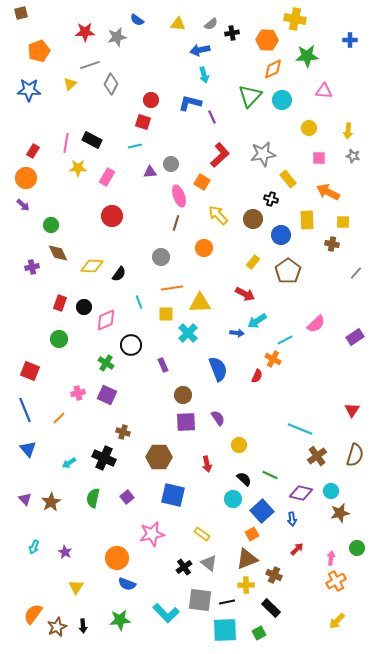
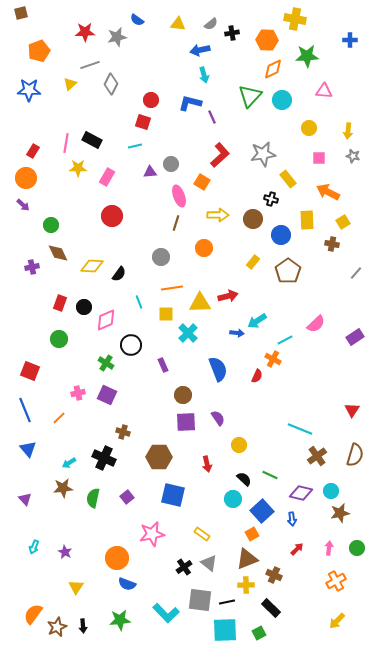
yellow arrow at (218, 215): rotated 135 degrees clockwise
yellow square at (343, 222): rotated 32 degrees counterclockwise
red arrow at (245, 294): moved 17 px left, 2 px down; rotated 42 degrees counterclockwise
brown star at (51, 502): moved 12 px right, 14 px up; rotated 24 degrees clockwise
pink arrow at (331, 558): moved 2 px left, 10 px up
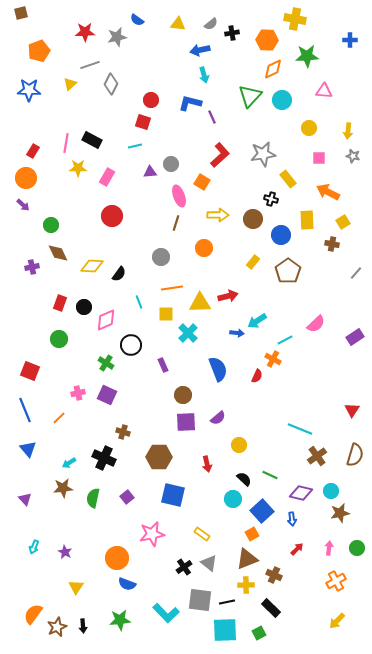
purple semicircle at (218, 418): rotated 84 degrees clockwise
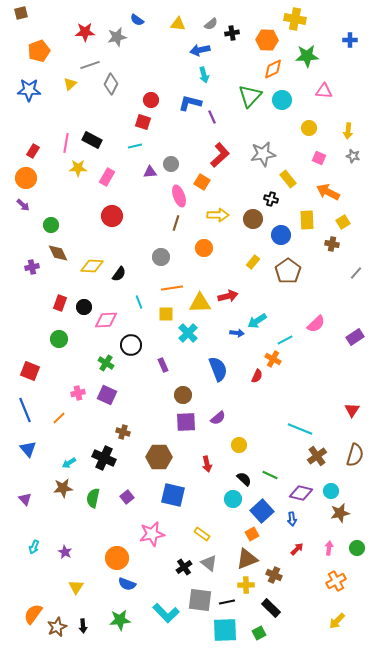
pink square at (319, 158): rotated 24 degrees clockwise
pink diamond at (106, 320): rotated 20 degrees clockwise
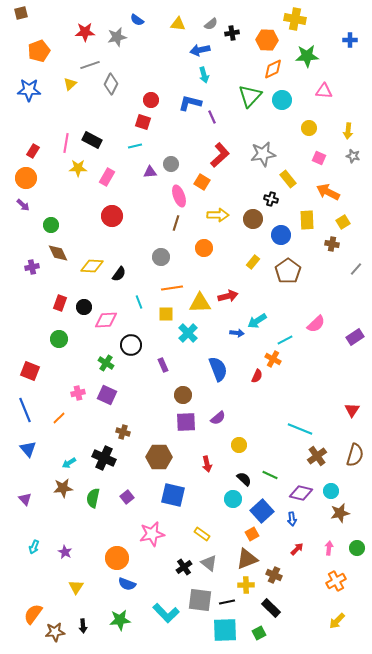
gray line at (356, 273): moved 4 px up
brown star at (57, 627): moved 2 px left, 5 px down; rotated 18 degrees clockwise
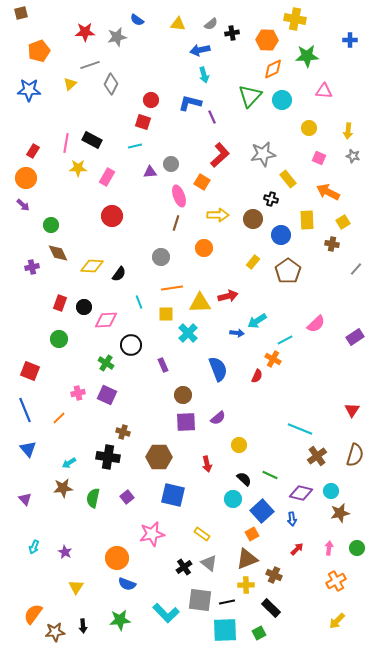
black cross at (104, 458): moved 4 px right, 1 px up; rotated 15 degrees counterclockwise
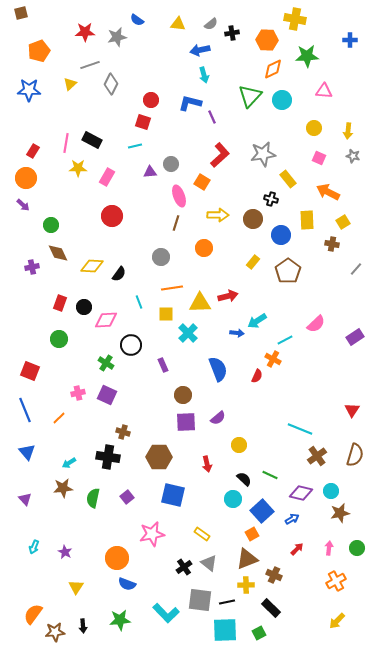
yellow circle at (309, 128): moved 5 px right
blue triangle at (28, 449): moved 1 px left, 3 px down
blue arrow at (292, 519): rotated 112 degrees counterclockwise
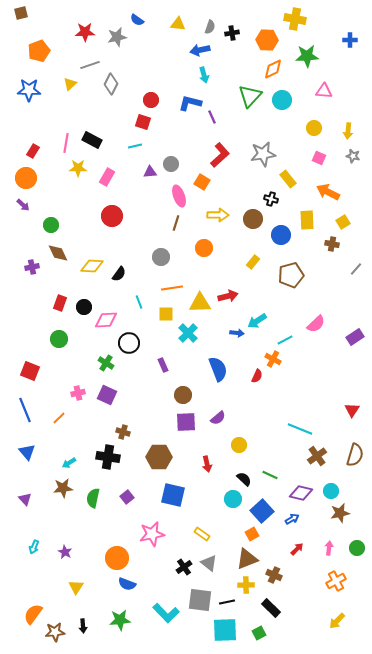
gray semicircle at (211, 24): moved 1 px left, 3 px down; rotated 32 degrees counterclockwise
brown pentagon at (288, 271): moved 3 px right, 4 px down; rotated 20 degrees clockwise
black circle at (131, 345): moved 2 px left, 2 px up
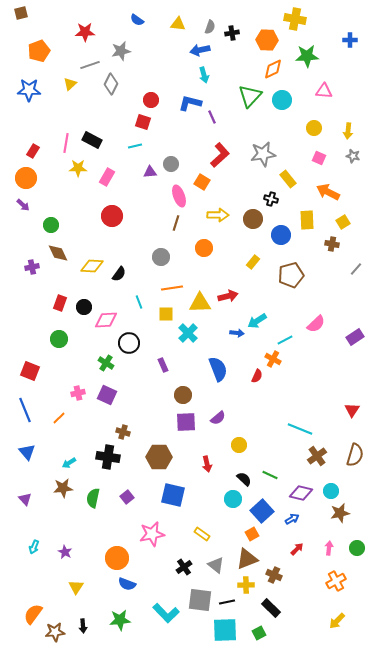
gray star at (117, 37): moved 4 px right, 14 px down
gray triangle at (209, 563): moved 7 px right, 2 px down
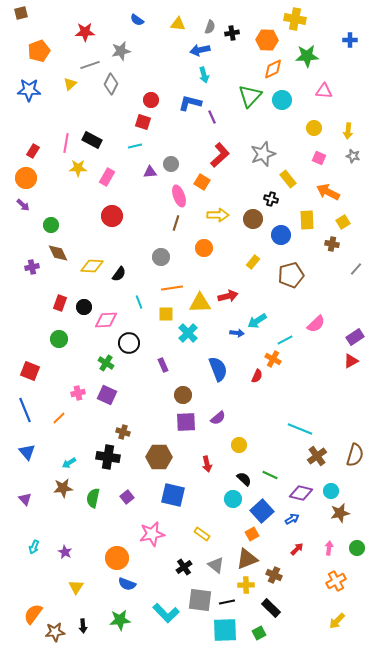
gray star at (263, 154): rotated 10 degrees counterclockwise
red triangle at (352, 410): moved 1 px left, 49 px up; rotated 28 degrees clockwise
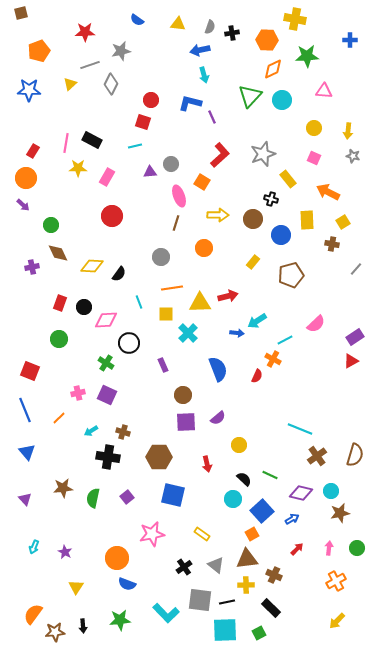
pink square at (319, 158): moved 5 px left
cyan arrow at (69, 463): moved 22 px right, 32 px up
brown triangle at (247, 559): rotated 15 degrees clockwise
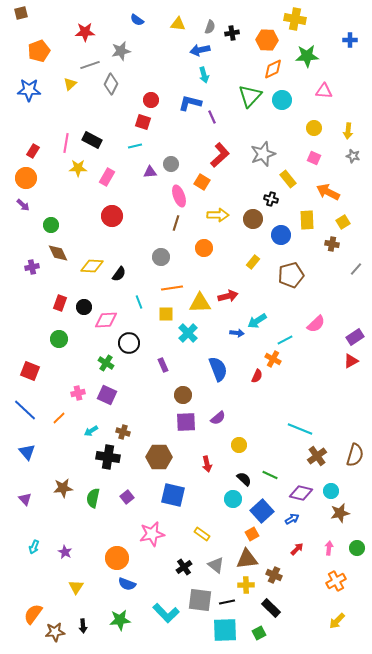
blue line at (25, 410): rotated 25 degrees counterclockwise
